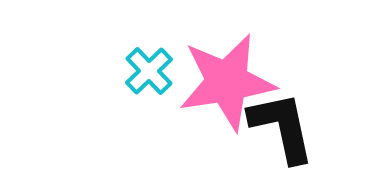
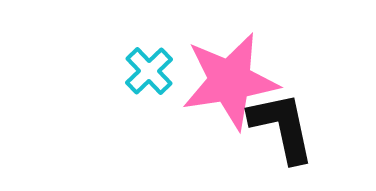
pink star: moved 3 px right, 1 px up
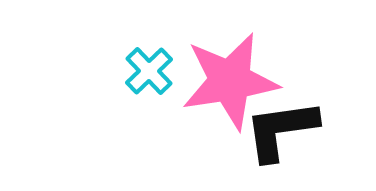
black L-shape: moved 1 px left, 3 px down; rotated 86 degrees counterclockwise
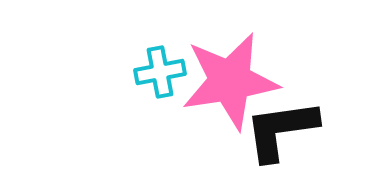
cyan cross: moved 11 px right, 1 px down; rotated 33 degrees clockwise
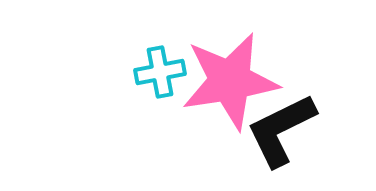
black L-shape: rotated 18 degrees counterclockwise
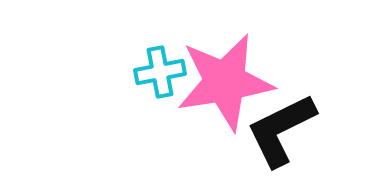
pink star: moved 5 px left, 1 px down
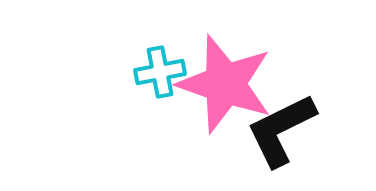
pink star: moved 2 px down; rotated 28 degrees clockwise
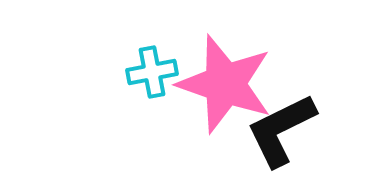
cyan cross: moved 8 px left
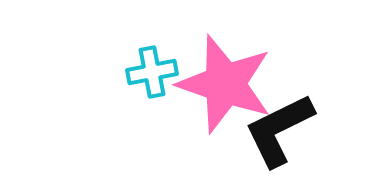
black L-shape: moved 2 px left
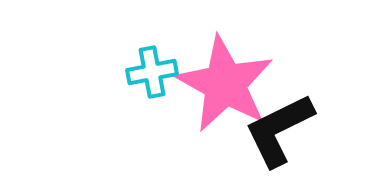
pink star: rotated 10 degrees clockwise
